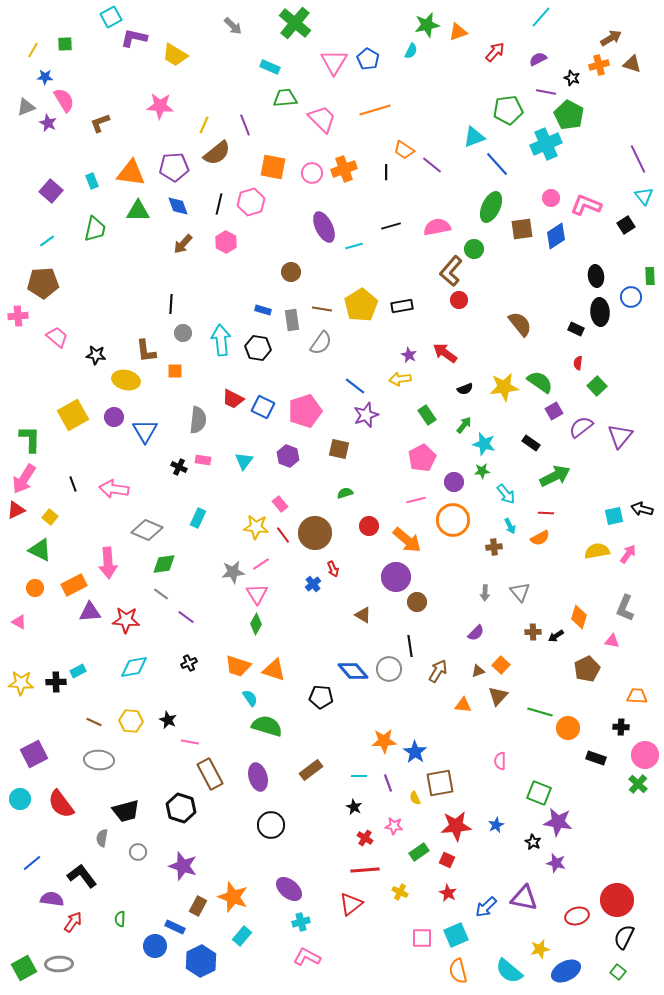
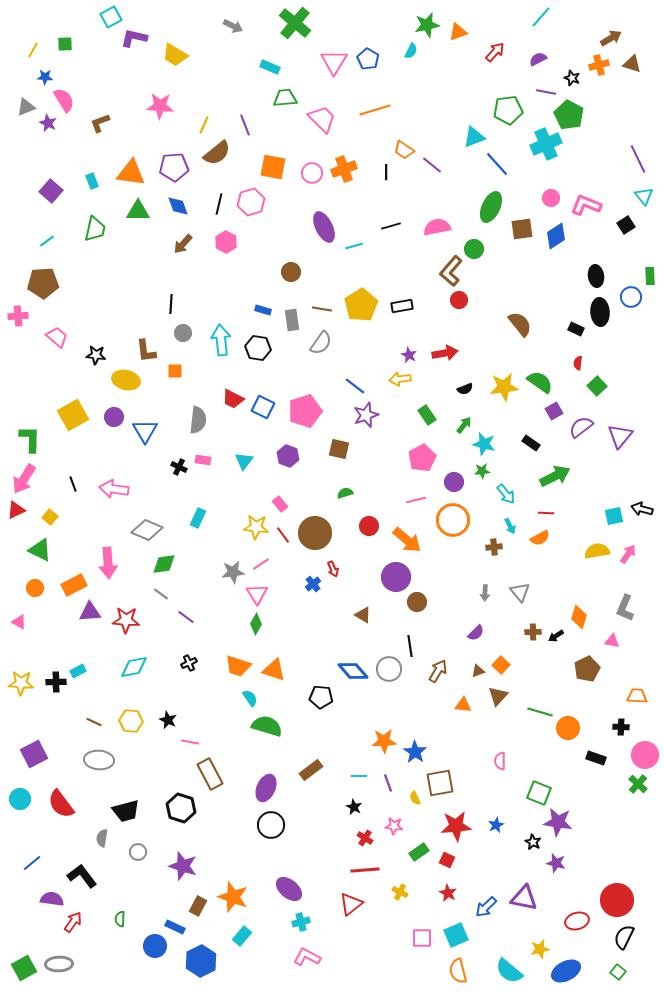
gray arrow at (233, 26): rotated 18 degrees counterclockwise
red arrow at (445, 353): rotated 135 degrees clockwise
purple ellipse at (258, 777): moved 8 px right, 11 px down; rotated 40 degrees clockwise
red ellipse at (577, 916): moved 5 px down
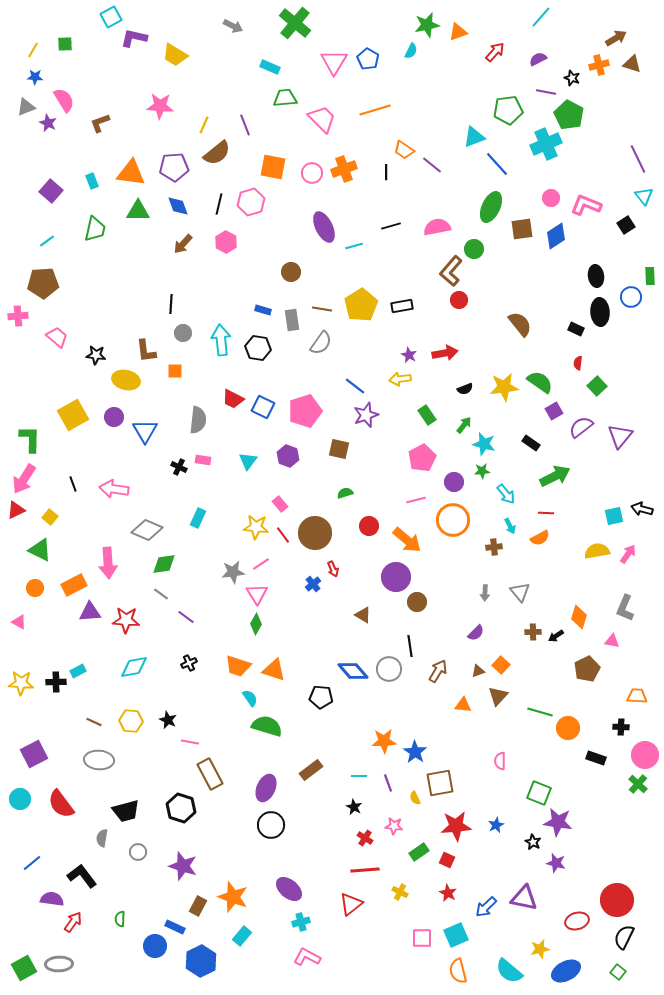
brown arrow at (611, 38): moved 5 px right
blue star at (45, 77): moved 10 px left
cyan triangle at (244, 461): moved 4 px right
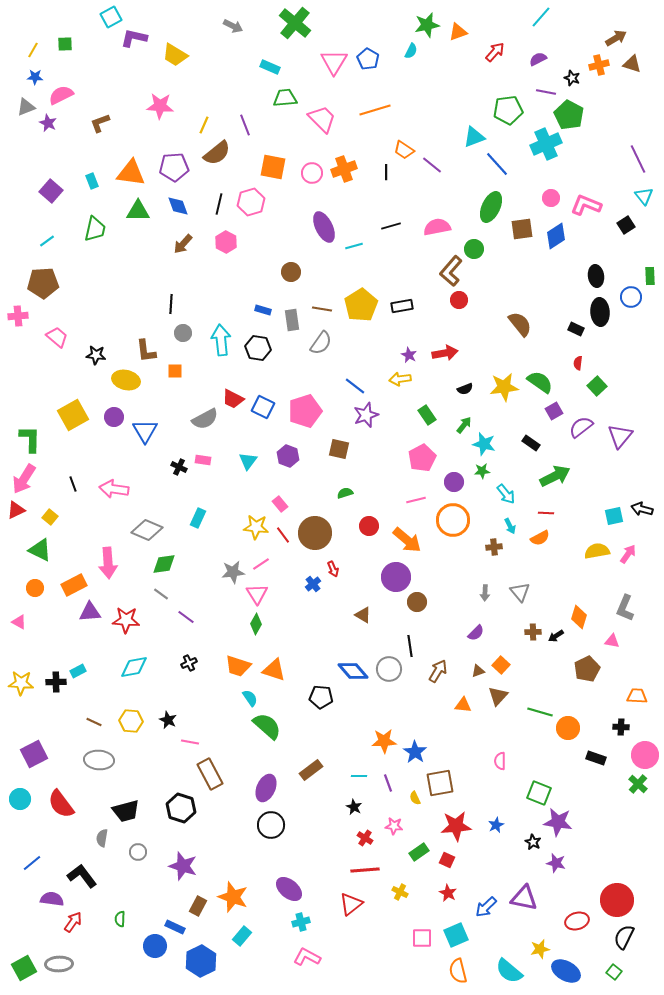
pink semicircle at (64, 100): moved 3 px left, 5 px up; rotated 85 degrees counterclockwise
gray semicircle at (198, 420): moved 7 px right, 1 px up; rotated 56 degrees clockwise
green semicircle at (267, 726): rotated 24 degrees clockwise
blue ellipse at (566, 971): rotated 56 degrees clockwise
green square at (618, 972): moved 4 px left
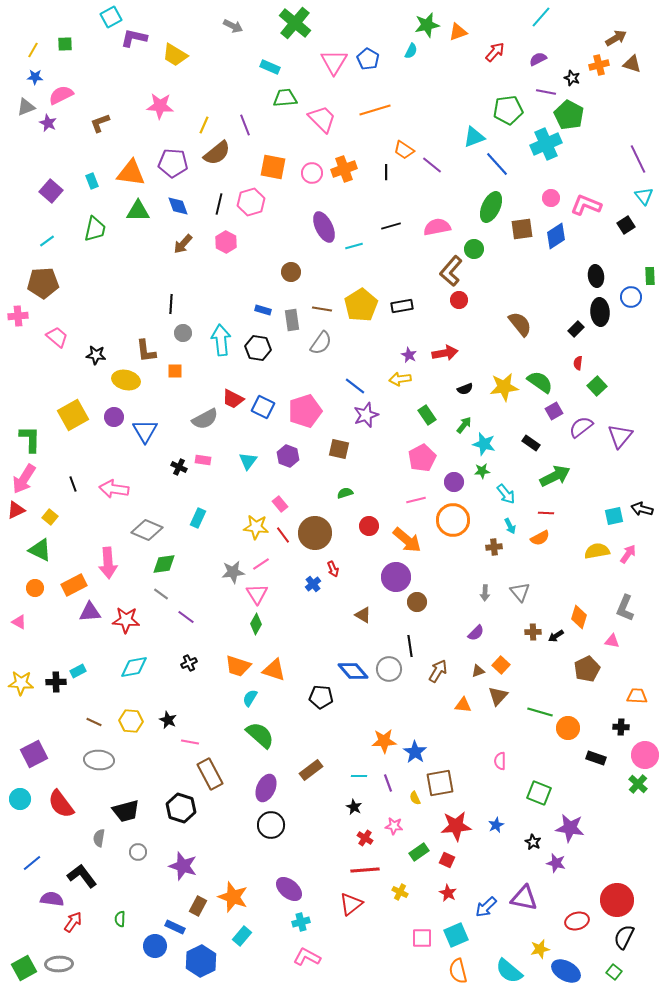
purple pentagon at (174, 167): moved 1 px left, 4 px up; rotated 8 degrees clockwise
black rectangle at (576, 329): rotated 70 degrees counterclockwise
cyan semicircle at (250, 698): rotated 114 degrees counterclockwise
green semicircle at (267, 726): moved 7 px left, 9 px down
purple star at (558, 822): moved 12 px right, 6 px down
gray semicircle at (102, 838): moved 3 px left
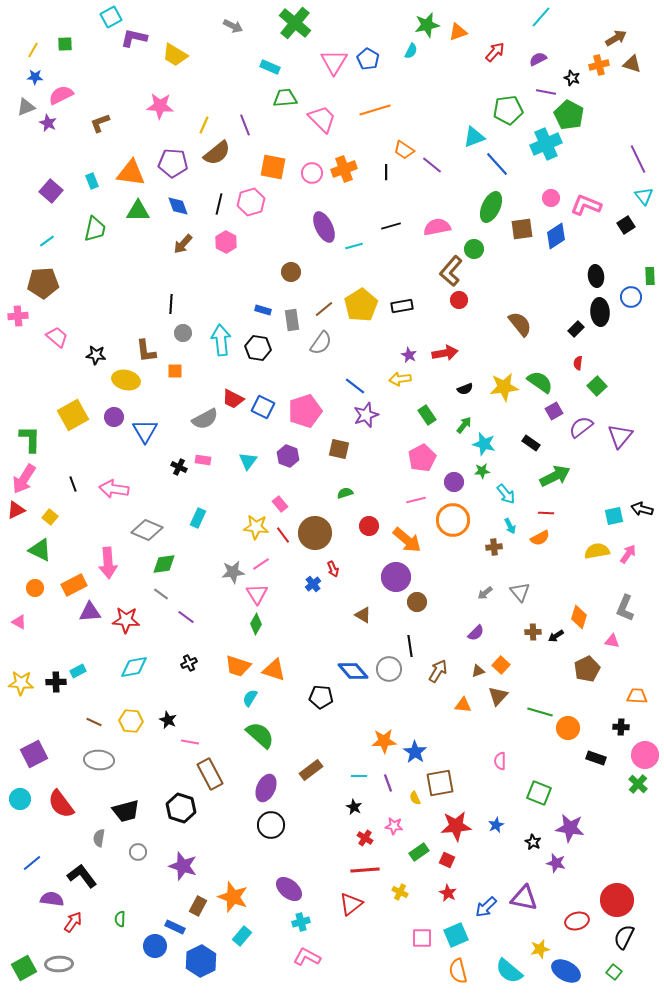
brown line at (322, 309): moved 2 px right; rotated 48 degrees counterclockwise
gray arrow at (485, 593): rotated 49 degrees clockwise
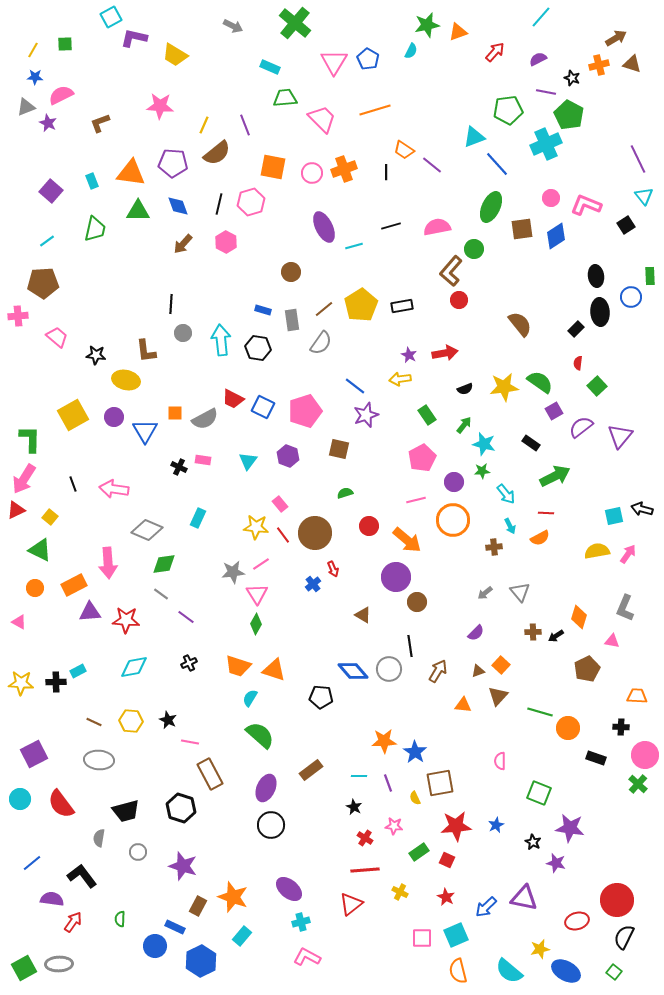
orange square at (175, 371): moved 42 px down
red star at (448, 893): moved 2 px left, 4 px down
